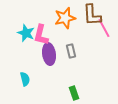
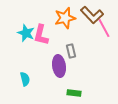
brown L-shape: rotated 40 degrees counterclockwise
purple ellipse: moved 10 px right, 12 px down
green rectangle: rotated 64 degrees counterclockwise
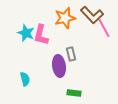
gray rectangle: moved 3 px down
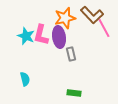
cyan star: moved 3 px down
purple ellipse: moved 29 px up
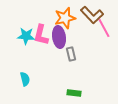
cyan star: rotated 18 degrees counterclockwise
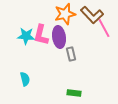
orange star: moved 4 px up
